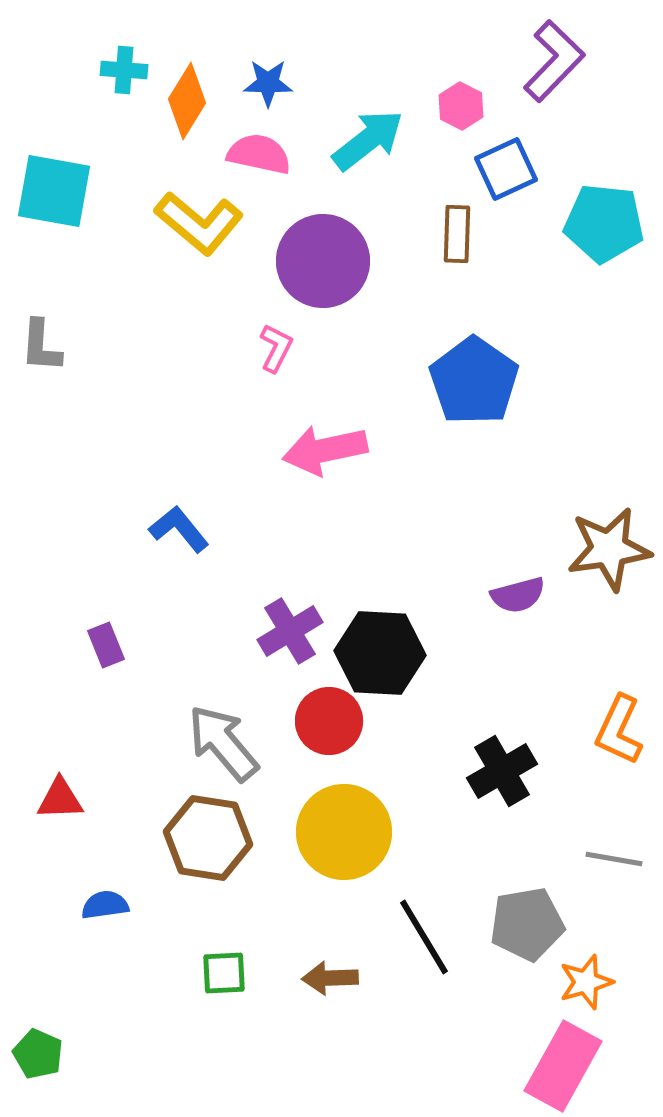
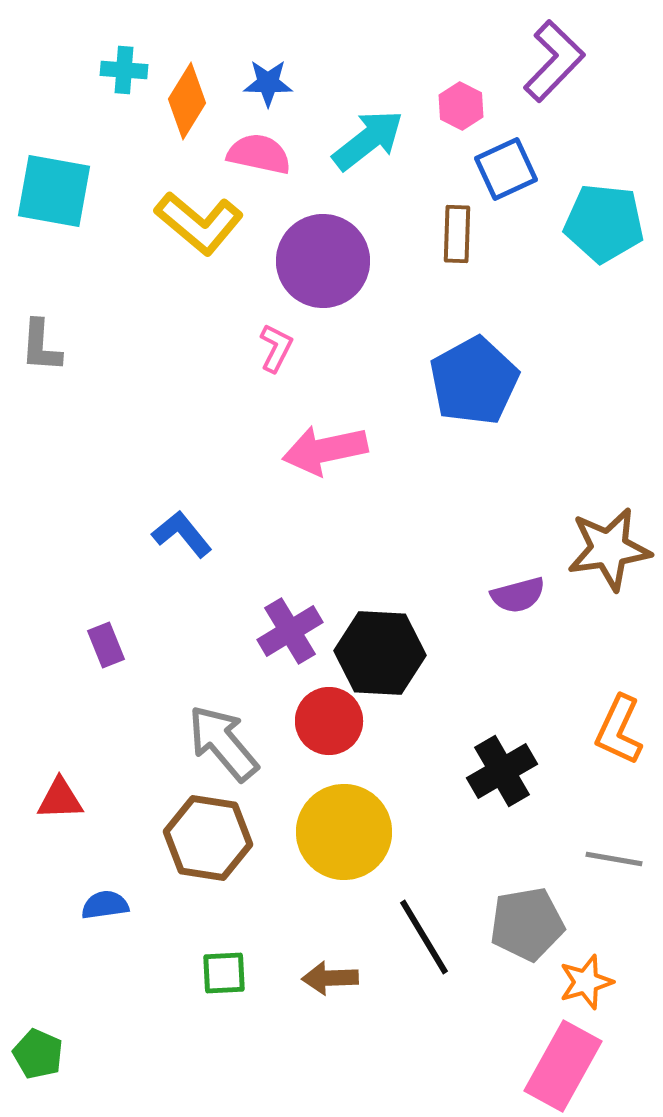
blue pentagon: rotated 8 degrees clockwise
blue L-shape: moved 3 px right, 5 px down
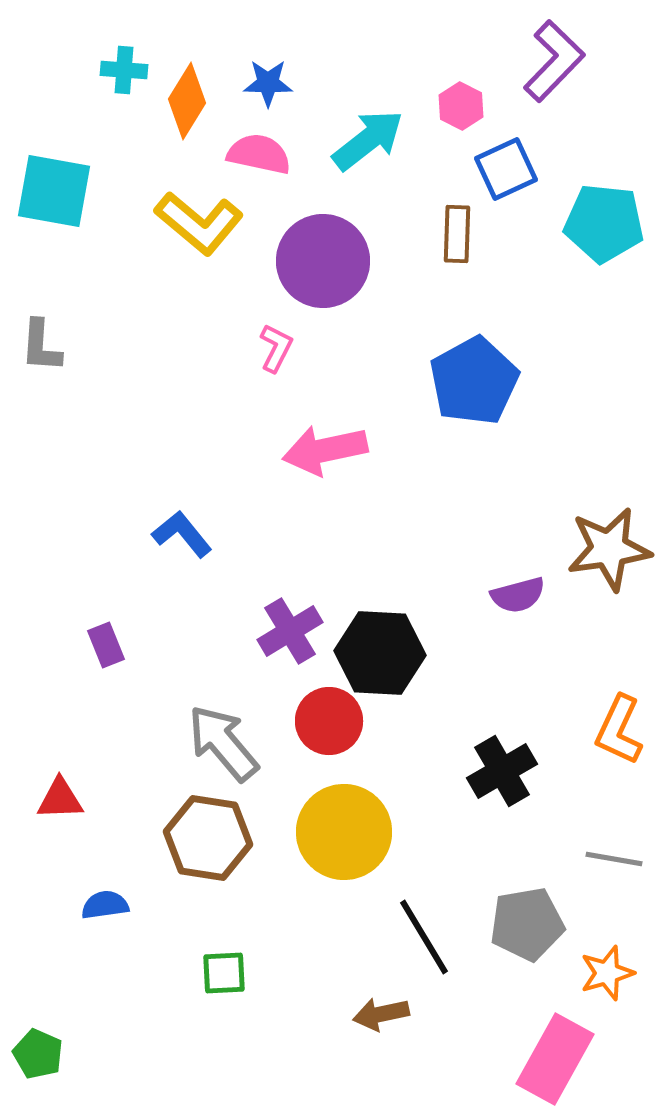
brown arrow: moved 51 px right, 36 px down; rotated 10 degrees counterclockwise
orange star: moved 21 px right, 9 px up
pink rectangle: moved 8 px left, 7 px up
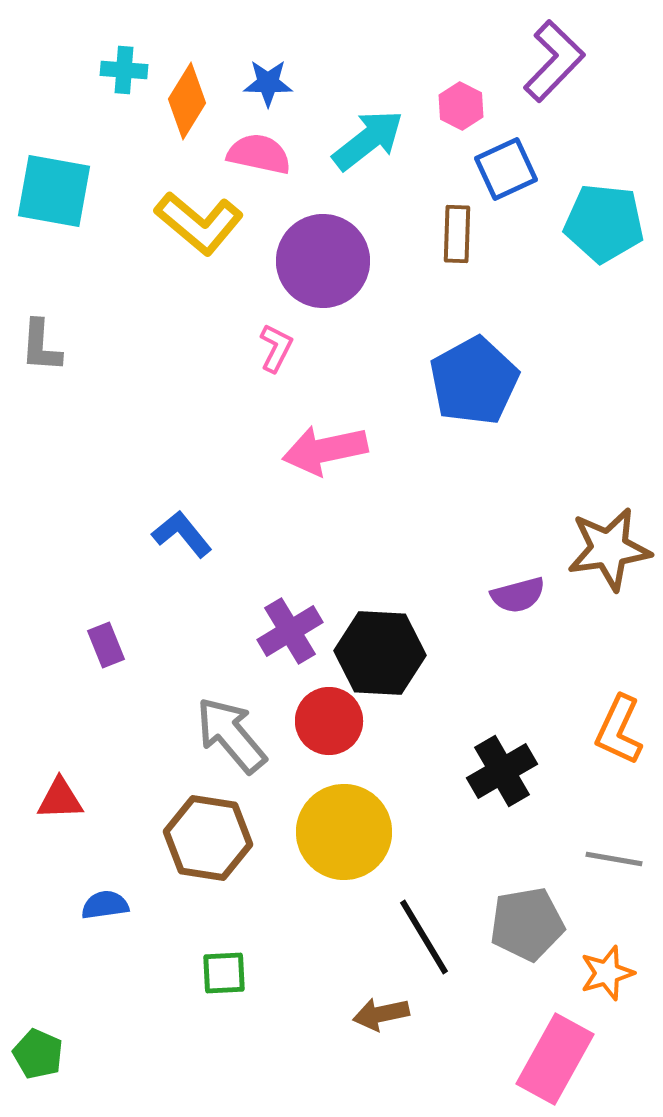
gray arrow: moved 8 px right, 8 px up
